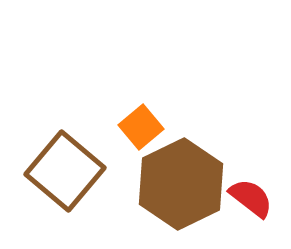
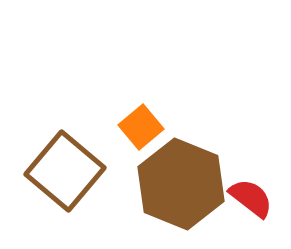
brown hexagon: rotated 12 degrees counterclockwise
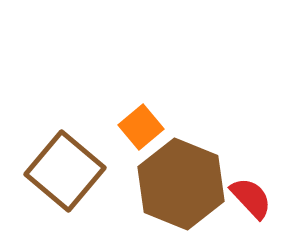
red semicircle: rotated 9 degrees clockwise
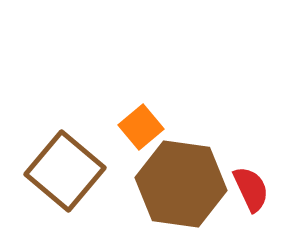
brown hexagon: rotated 14 degrees counterclockwise
red semicircle: moved 9 px up; rotated 18 degrees clockwise
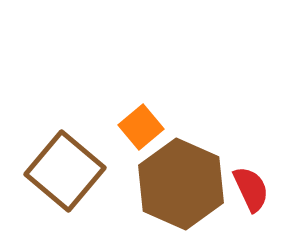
brown hexagon: rotated 16 degrees clockwise
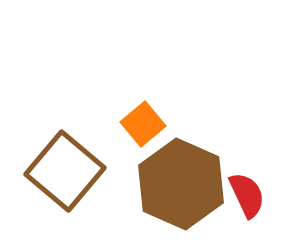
orange square: moved 2 px right, 3 px up
red semicircle: moved 4 px left, 6 px down
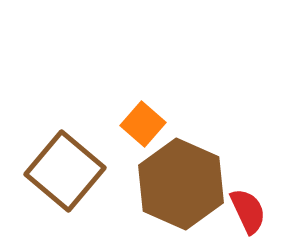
orange square: rotated 9 degrees counterclockwise
red semicircle: moved 1 px right, 16 px down
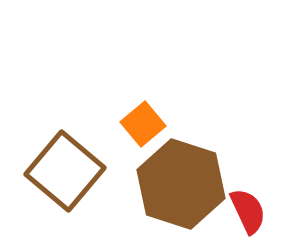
orange square: rotated 9 degrees clockwise
brown hexagon: rotated 6 degrees counterclockwise
